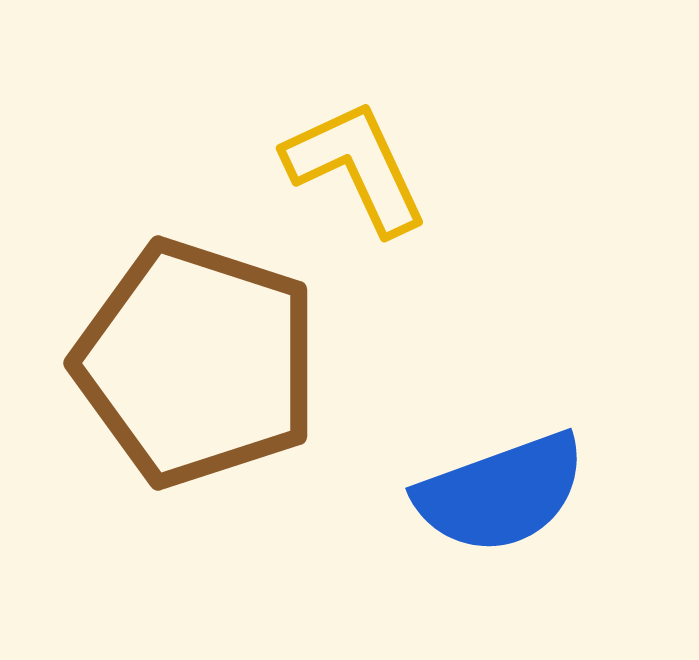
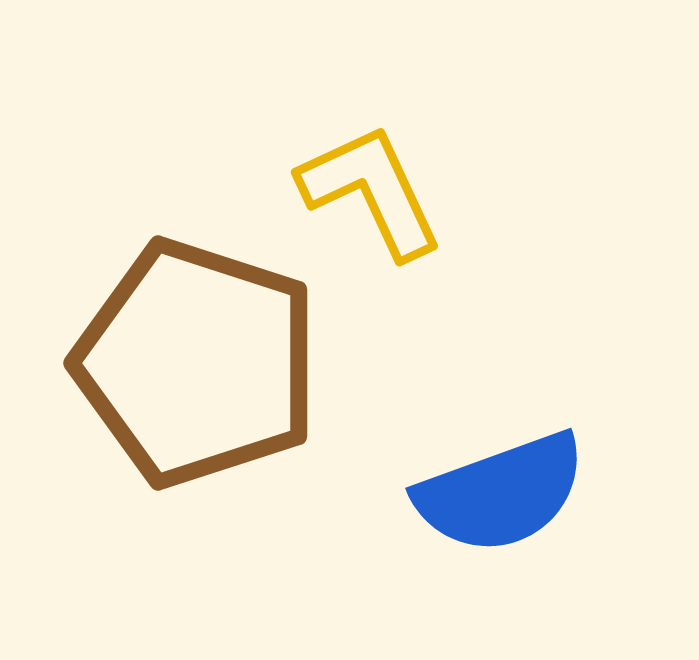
yellow L-shape: moved 15 px right, 24 px down
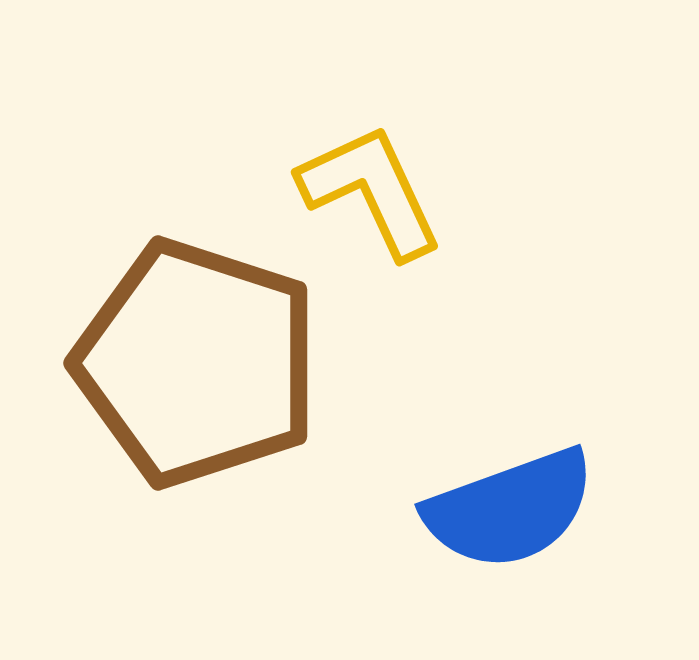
blue semicircle: moved 9 px right, 16 px down
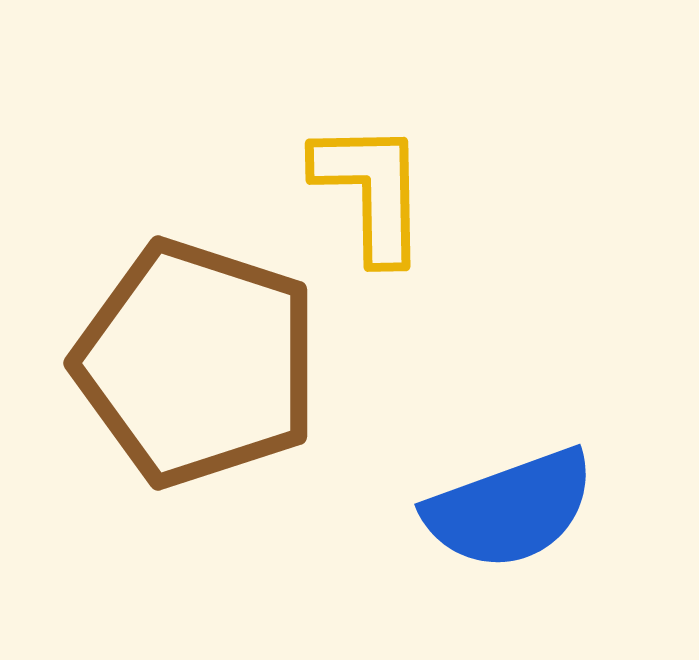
yellow L-shape: rotated 24 degrees clockwise
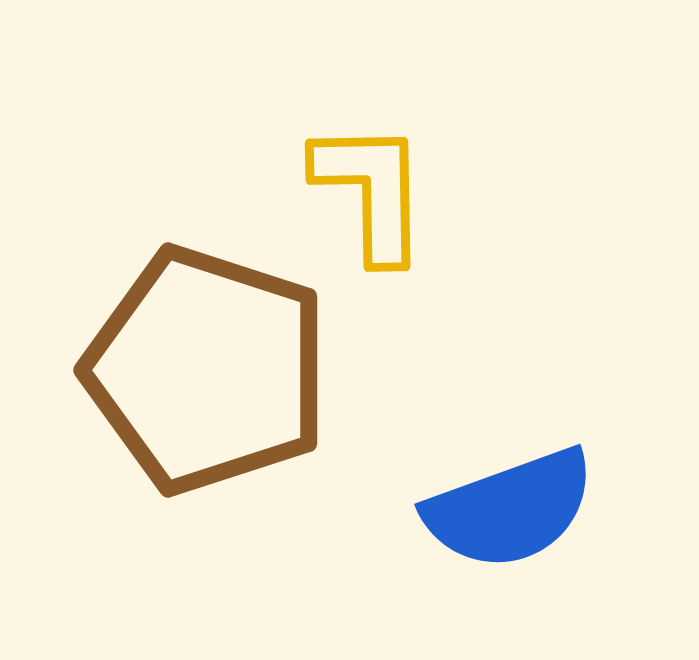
brown pentagon: moved 10 px right, 7 px down
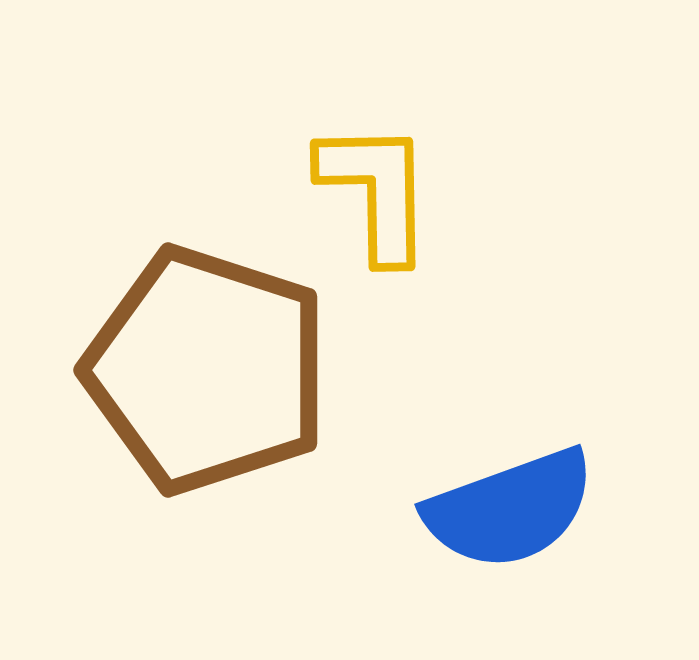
yellow L-shape: moved 5 px right
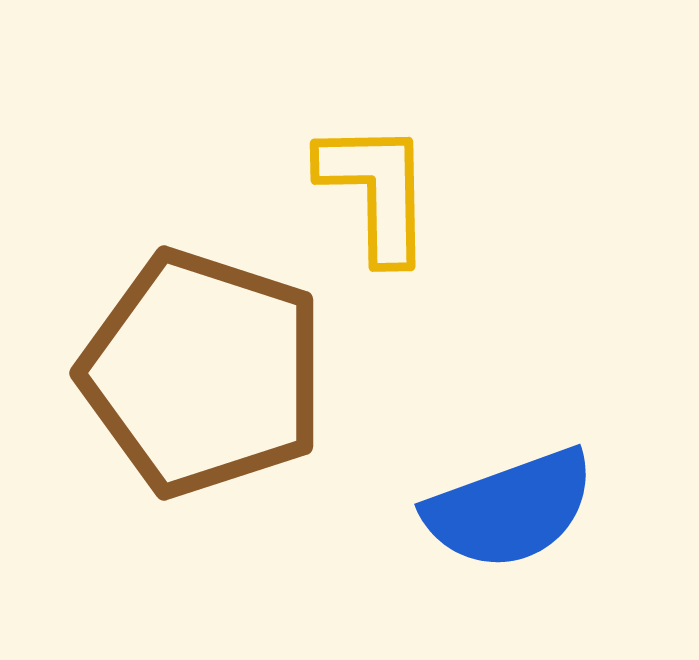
brown pentagon: moved 4 px left, 3 px down
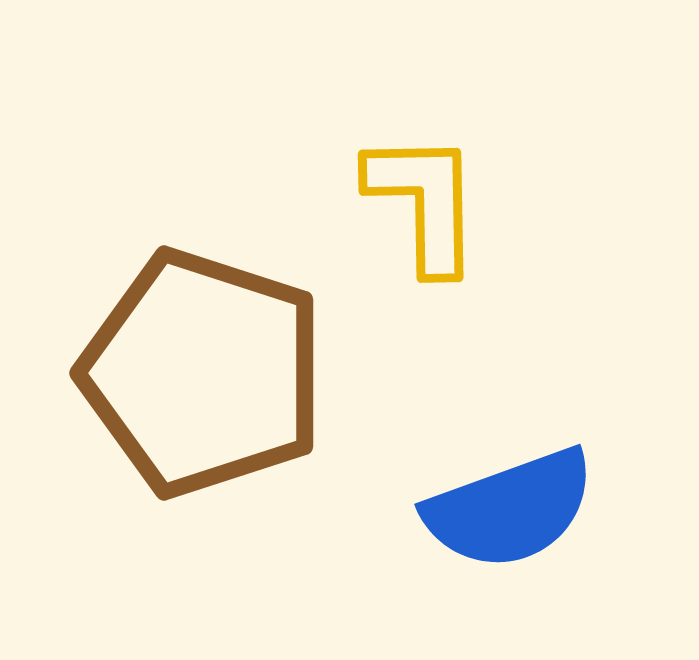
yellow L-shape: moved 48 px right, 11 px down
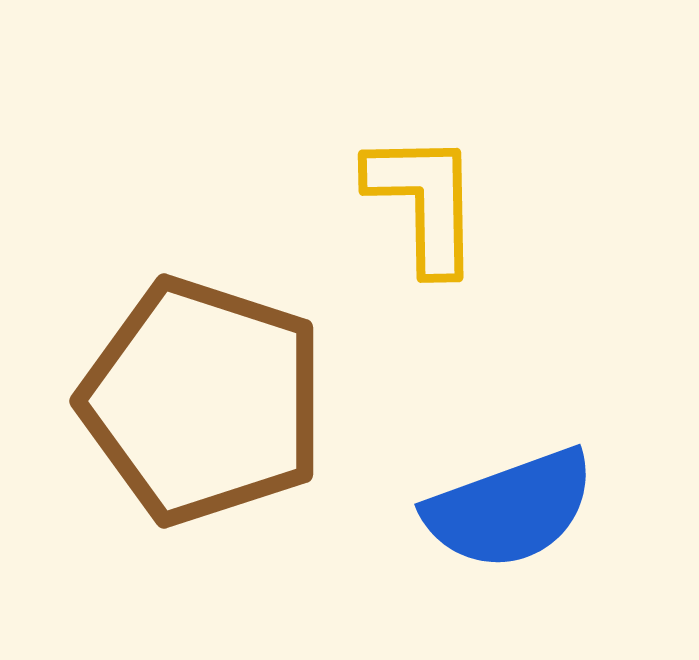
brown pentagon: moved 28 px down
